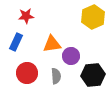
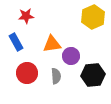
blue rectangle: rotated 54 degrees counterclockwise
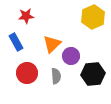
orange triangle: rotated 36 degrees counterclockwise
black hexagon: moved 1 px up
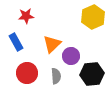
black hexagon: moved 1 px left
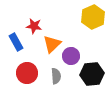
red star: moved 8 px right, 10 px down; rotated 14 degrees clockwise
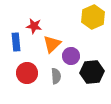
blue rectangle: rotated 24 degrees clockwise
black hexagon: moved 2 px up
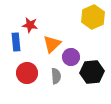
red star: moved 4 px left, 1 px up
purple circle: moved 1 px down
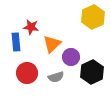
red star: moved 1 px right, 2 px down
black hexagon: rotated 20 degrees counterclockwise
gray semicircle: moved 1 px down; rotated 77 degrees clockwise
